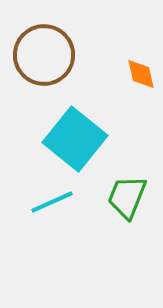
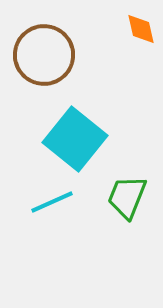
orange diamond: moved 45 px up
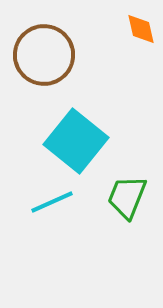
cyan square: moved 1 px right, 2 px down
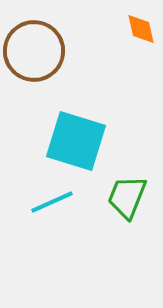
brown circle: moved 10 px left, 4 px up
cyan square: rotated 22 degrees counterclockwise
